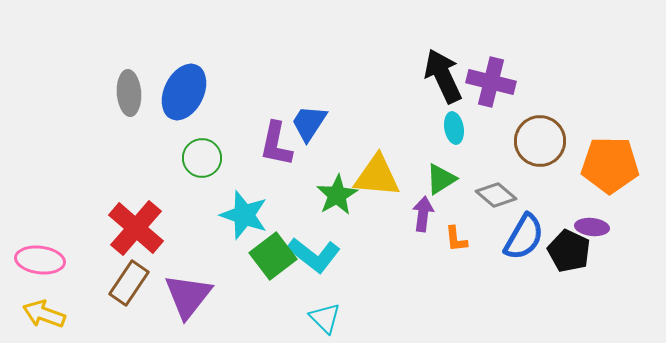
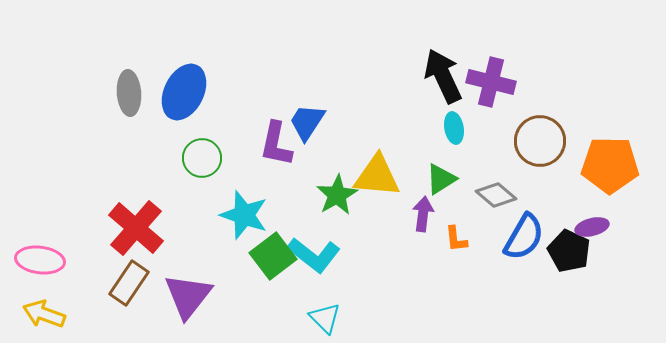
blue trapezoid: moved 2 px left, 1 px up
purple ellipse: rotated 20 degrees counterclockwise
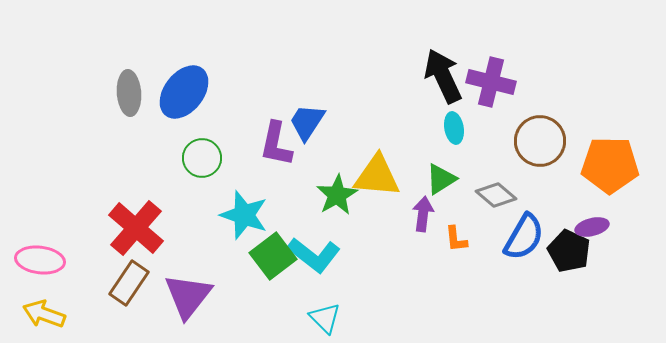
blue ellipse: rotated 12 degrees clockwise
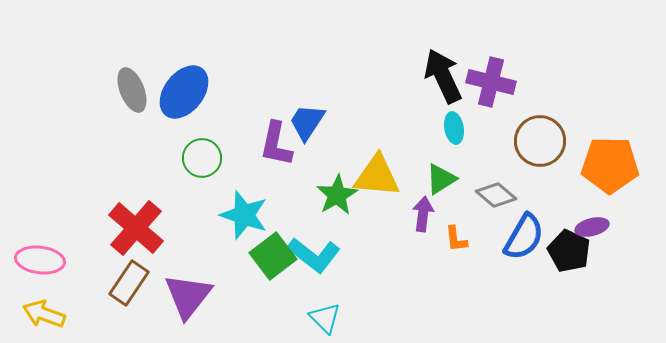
gray ellipse: moved 3 px right, 3 px up; rotated 18 degrees counterclockwise
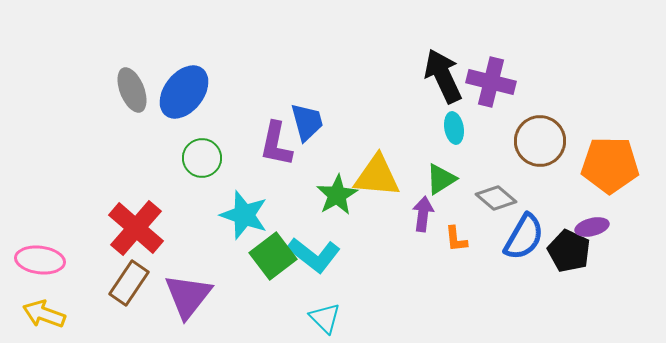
blue trapezoid: rotated 132 degrees clockwise
gray diamond: moved 3 px down
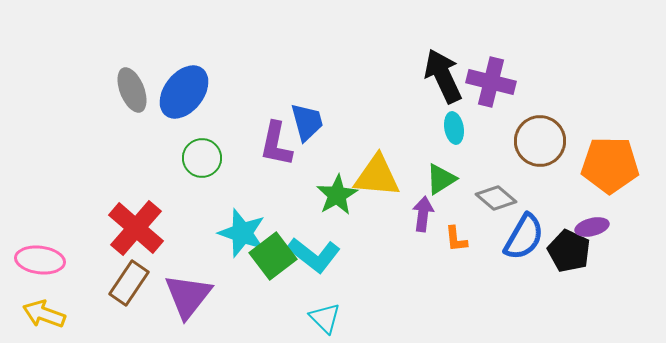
cyan star: moved 2 px left, 18 px down
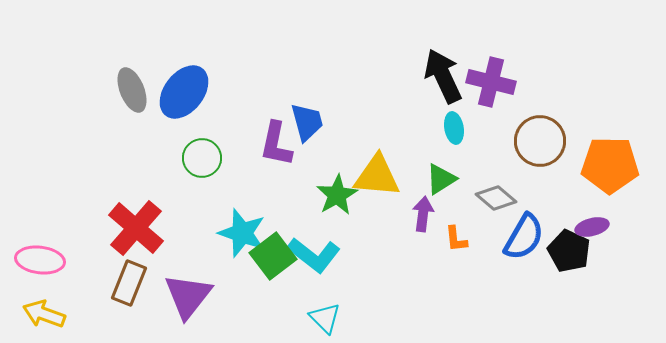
brown rectangle: rotated 12 degrees counterclockwise
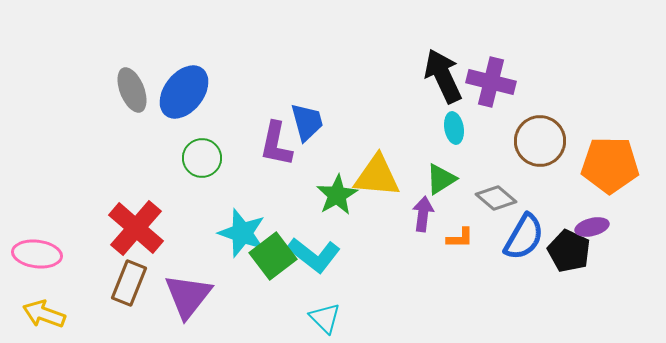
orange L-shape: moved 4 px right, 1 px up; rotated 84 degrees counterclockwise
pink ellipse: moved 3 px left, 6 px up
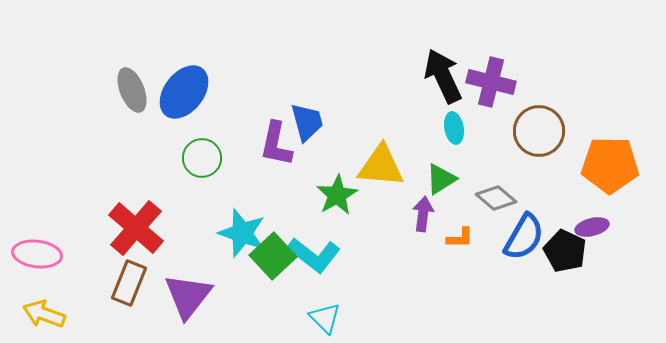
brown circle: moved 1 px left, 10 px up
yellow triangle: moved 4 px right, 10 px up
black pentagon: moved 4 px left
green square: rotated 6 degrees counterclockwise
